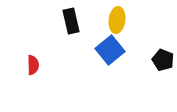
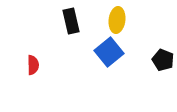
blue square: moved 1 px left, 2 px down
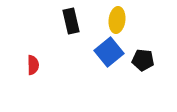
black pentagon: moved 20 px left; rotated 15 degrees counterclockwise
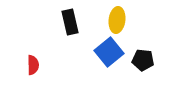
black rectangle: moved 1 px left, 1 px down
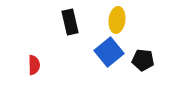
red semicircle: moved 1 px right
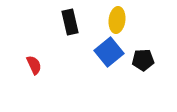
black pentagon: rotated 10 degrees counterclockwise
red semicircle: rotated 24 degrees counterclockwise
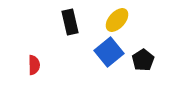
yellow ellipse: rotated 35 degrees clockwise
black pentagon: rotated 30 degrees counterclockwise
red semicircle: rotated 24 degrees clockwise
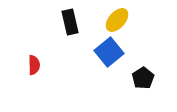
black pentagon: moved 18 px down
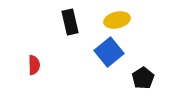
yellow ellipse: rotated 35 degrees clockwise
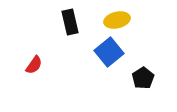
red semicircle: rotated 36 degrees clockwise
